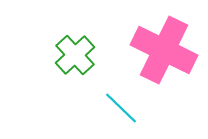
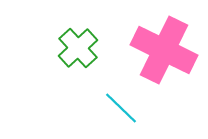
green cross: moved 3 px right, 7 px up
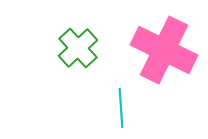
cyan line: rotated 42 degrees clockwise
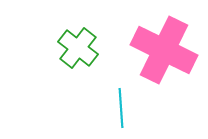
green cross: rotated 9 degrees counterclockwise
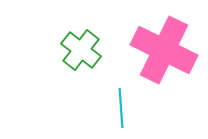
green cross: moved 3 px right, 2 px down
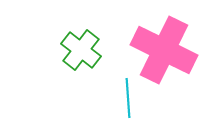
cyan line: moved 7 px right, 10 px up
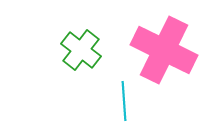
cyan line: moved 4 px left, 3 px down
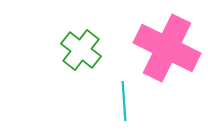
pink cross: moved 3 px right, 2 px up
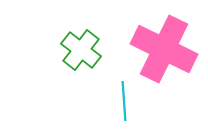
pink cross: moved 3 px left, 1 px down
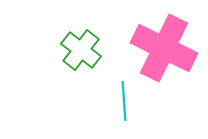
pink cross: moved 1 px up
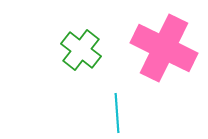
cyan line: moved 7 px left, 12 px down
